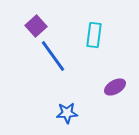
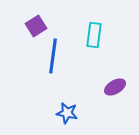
purple square: rotated 10 degrees clockwise
blue line: rotated 44 degrees clockwise
blue star: rotated 15 degrees clockwise
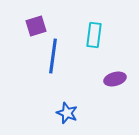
purple square: rotated 15 degrees clockwise
purple ellipse: moved 8 px up; rotated 15 degrees clockwise
blue star: rotated 10 degrees clockwise
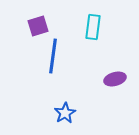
purple square: moved 2 px right
cyan rectangle: moved 1 px left, 8 px up
blue star: moved 2 px left; rotated 20 degrees clockwise
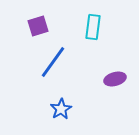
blue line: moved 6 px down; rotated 28 degrees clockwise
blue star: moved 4 px left, 4 px up
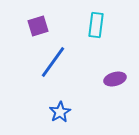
cyan rectangle: moved 3 px right, 2 px up
blue star: moved 1 px left, 3 px down
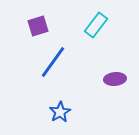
cyan rectangle: rotated 30 degrees clockwise
purple ellipse: rotated 10 degrees clockwise
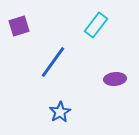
purple square: moved 19 px left
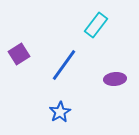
purple square: moved 28 px down; rotated 15 degrees counterclockwise
blue line: moved 11 px right, 3 px down
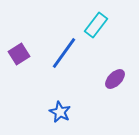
blue line: moved 12 px up
purple ellipse: rotated 40 degrees counterclockwise
blue star: rotated 15 degrees counterclockwise
